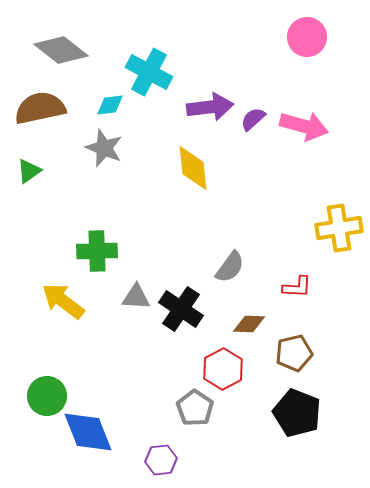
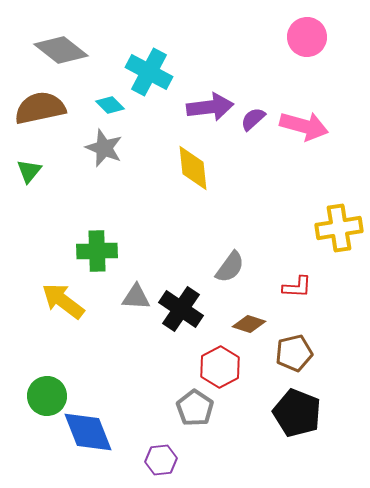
cyan diamond: rotated 52 degrees clockwise
green triangle: rotated 16 degrees counterclockwise
brown diamond: rotated 16 degrees clockwise
red hexagon: moved 3 px left, 2 px up
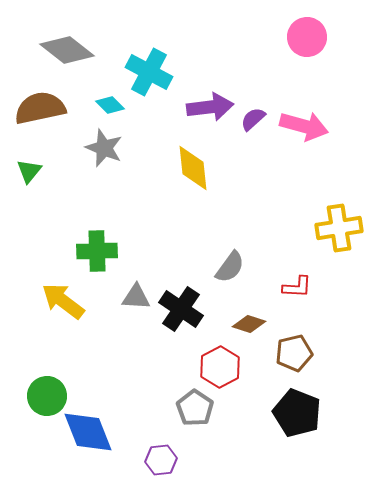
gray diamond: moved 6 px right
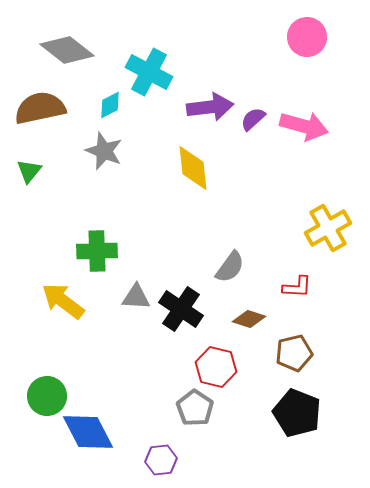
cyan diamond: rotated 72 degrees counterclockwise
gray star: moved 3 px down
yellow cross: moved 11 px left; rotated 21 degrees counterclockwise
brown diamond: moved 5 px up
red hexagon: moved 4 px left; rotated 18 degrees counterclockwise
blue diamond: rotated 6 degrees counterclockwise
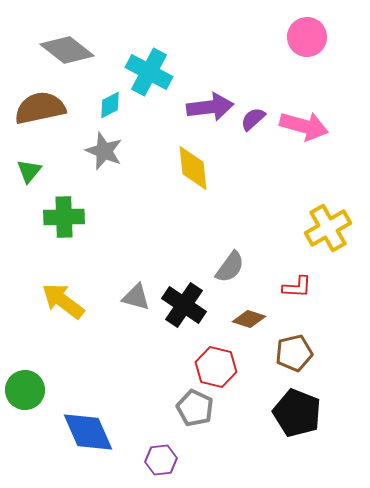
green cross: moved 33 px left, 34 px up
gray triangle: rotated 12 degrees clockwise
black cross: moved 3 px right, 4 px up
green circle: moved 22 px left, 6 px up
gray pentagon: rotated 9 degrees counterclockwise
blue diamond: rotated 4 degrees clockwise
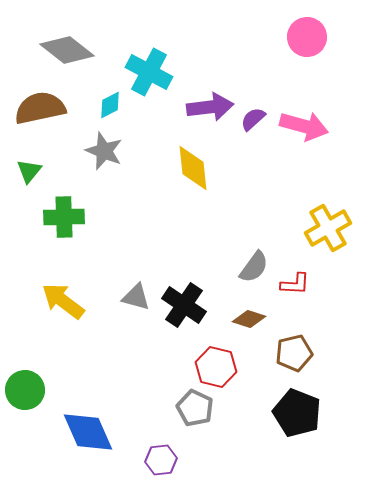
gray semicircle: moved 24 px right
red L-shape: moved 2 px left, 3 px up
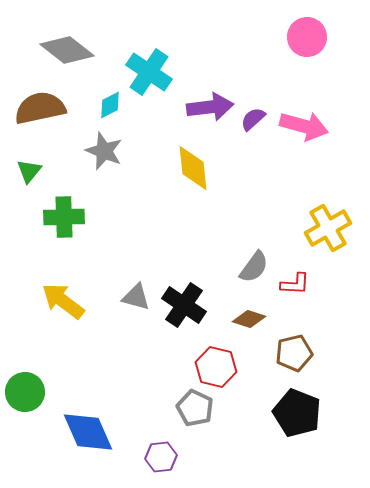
cyan cross: rotated 6 degrees clockwise
green circle: moved 2 px down
purple hexagon: moved 3 px up
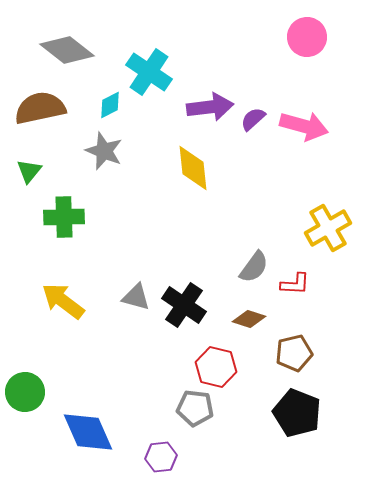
gray pentagon: rotated 18 degrees counterclockwise
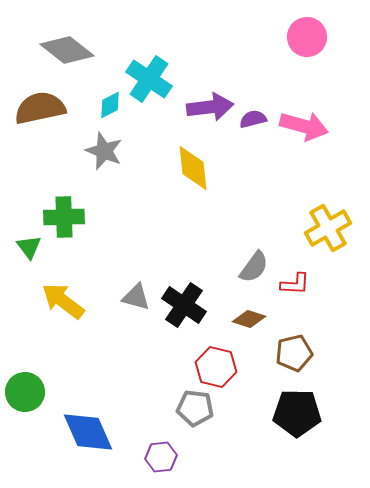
cyan cross: moved 7 px down
purple semicircle: rotated 28 degrees clockwise
green triangle: moved 76 px down; rotated 16 degrees counterclockwise
black pentagon: rotated 21 degrees counterclockwise
